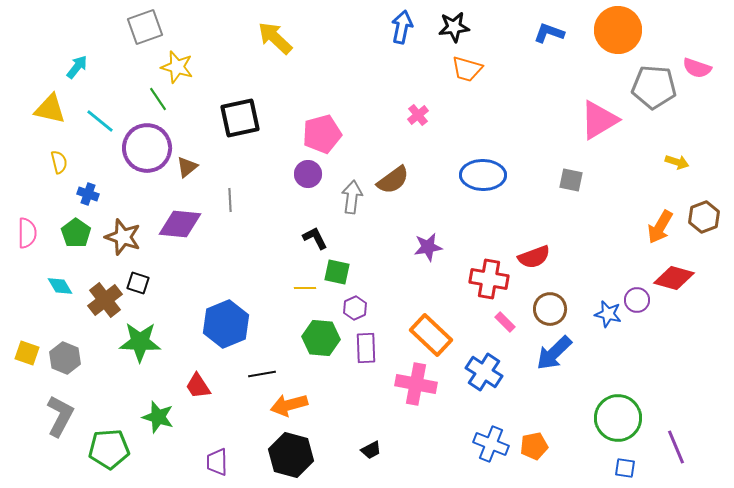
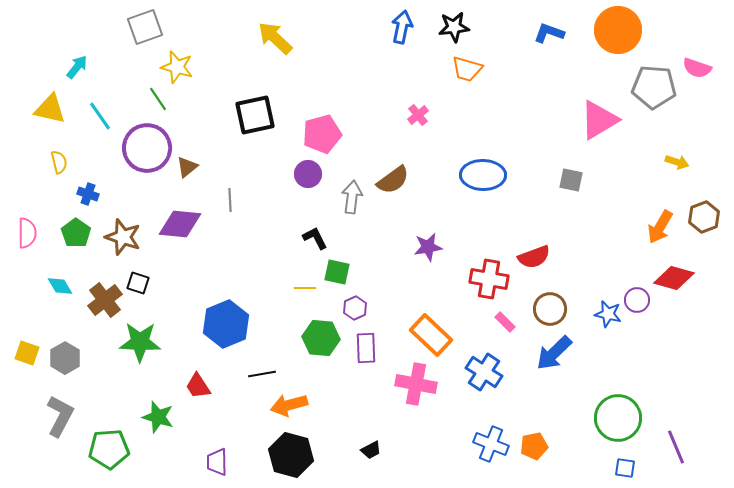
black square at (240, 118): moved 15 px right, 3 px up
cyan line at (100, 121): moved 5 px up; rotated 16 degrees clockwise
gray hexagon at (65, 358): rotated 8 degrees clockwise
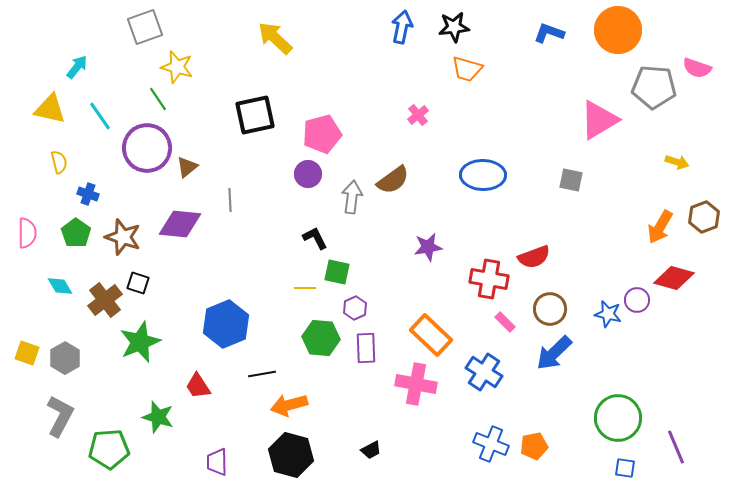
green star at (140, 342): rotated 24 degrees counterclockwise
